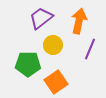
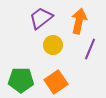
green pentagon: moved 7 px left, 16 px down
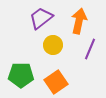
green pentagon: moved 5 px up
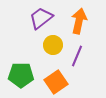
purple line: moved 13 px left, 7 px down
